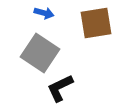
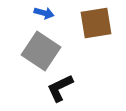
gray square: moved 1 px right, 2 px up
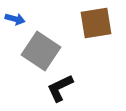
blue arrow: moved 29 px left, 6 px down
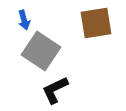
blue arrow: moved 9 px right, 1 px down; rotated 60 degrees clockwise
black L-shape: moved 5 px left, 2 px down
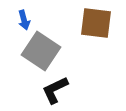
brown square: rotated 16 degrees clockwise
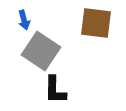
black L-shape: rotated 64 degrees counterclockwise
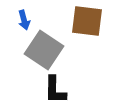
brown square: moved 9 px left, 2 px up
gray square: moved 3 px right, 1 px up
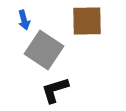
brown square: rotated 8 degrees counterclockwise
black L-shape: rotated 72 degrees clockwise
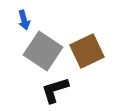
brown square: moved 30 px down; rotated 24 degrees counterclockwise
gray square: moved 1 px left, 1 px down
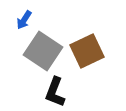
blue arrow: rotated 48 degrees clockwise
black L-shape: moved 2 px down; rotated 52 degrees counterclockwise
